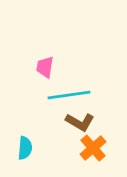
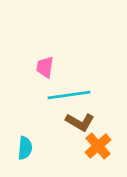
orange cross: moved 5 px right, 2 px up
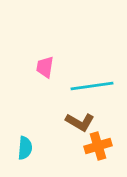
cyan line: moved 23 px right, 9 px up
orange cross: rotated 24 degrees clockwise
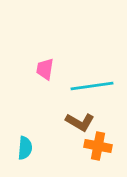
pink trapezoid: moved 2 px down
orange cross: rotated 28 degrees clockwise
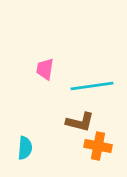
brown L-shape: rotated 16 degrees counterclockwise
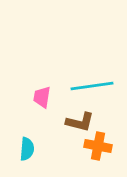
pink trapezoid: moved 3 px left, 28 px down
cyan semicircle: moved 2 px right, 1 px down
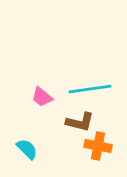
cyan line: moved 2 px left, 3 px down
pink trapezoid: rotated 60 degrees counterclockwise
cyan semicircle: rotated 50 degrees counterclockwise
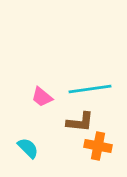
brown L-shape: rotated 8 degrees counterclockwise
cyan semicircle: moved 1 px right, 1 px up
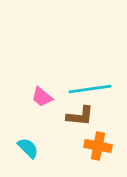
brown L-shape: moved 6 px up
